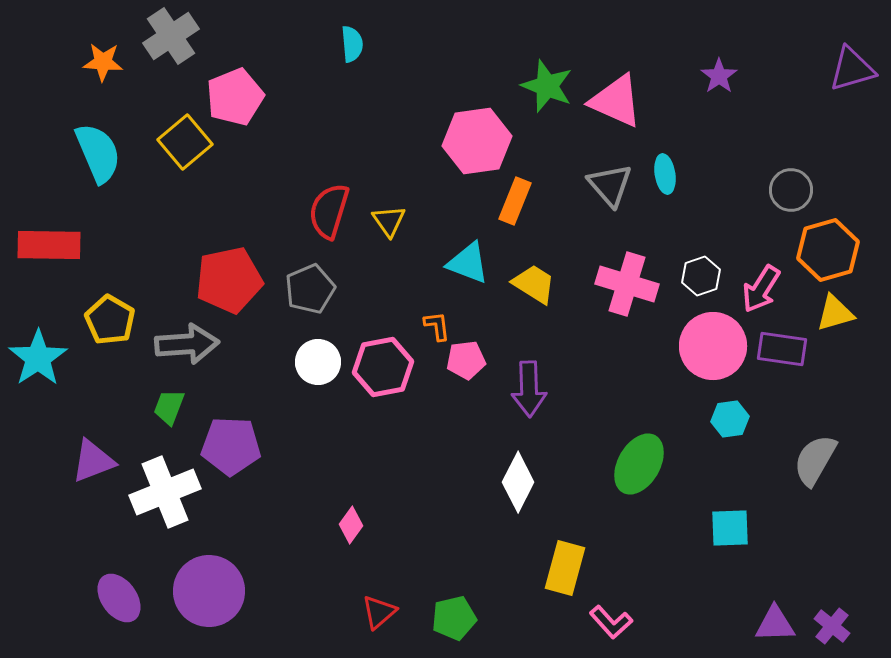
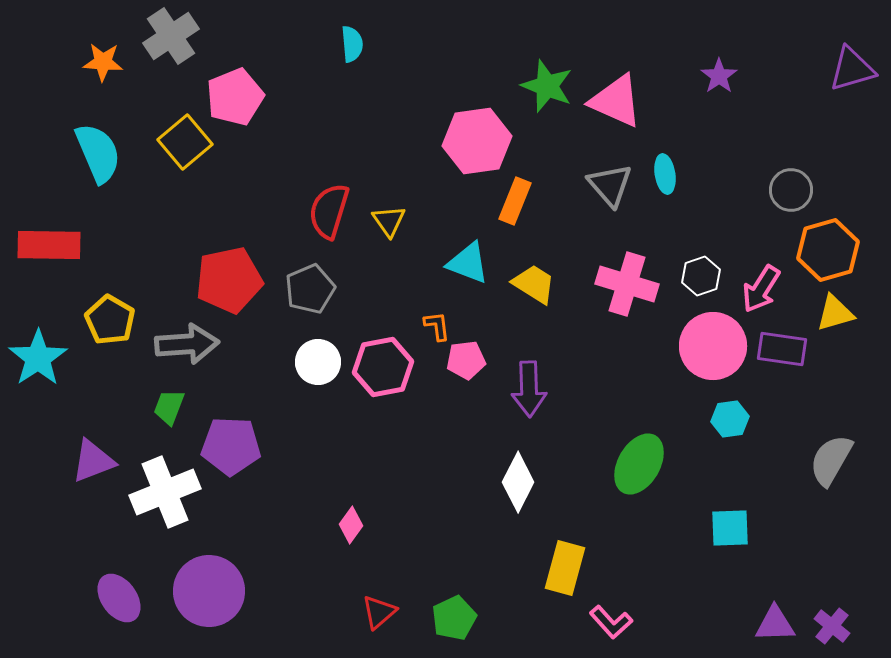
gray semicircle at (815, 460): moved 16 px right
green pentagon at (454, 618): rotated 12 degrees counterclockwise
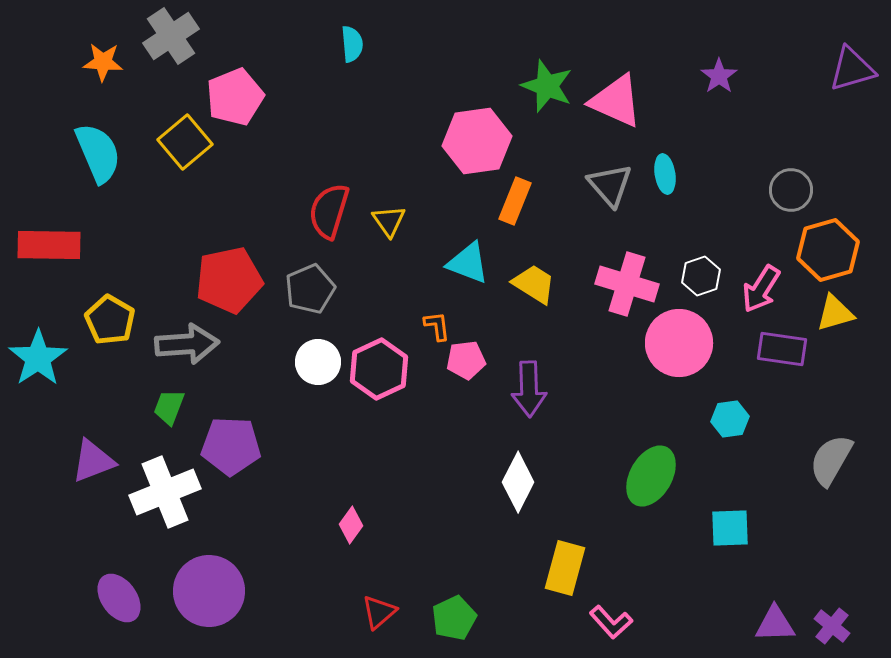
pink circle at (713, 346): moved 34 px left, 3 px up
pink hexagon at (383, 367): moved 4 px left, 2 px down; rotated 14 degrees counterclockwise
green ellipse at (639, 464): moved 12 px right, 12 px down
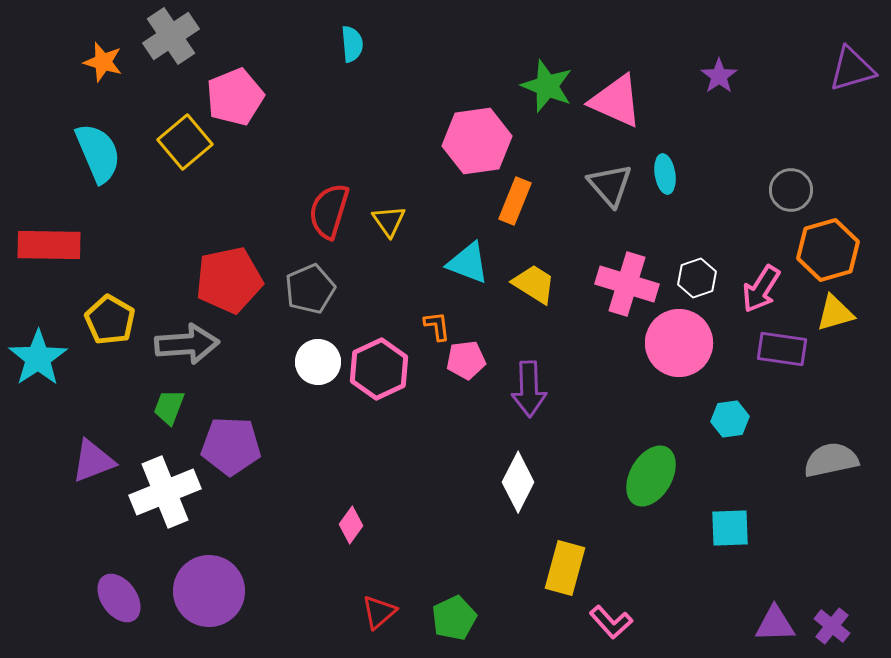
orange star at (103, 62): rotated 12 degrees clockwise
white hexagon at (701, 276): moved 4 px left, 2 px down
gray semicircle at (831, 460): rotated 48 degrees clockwise
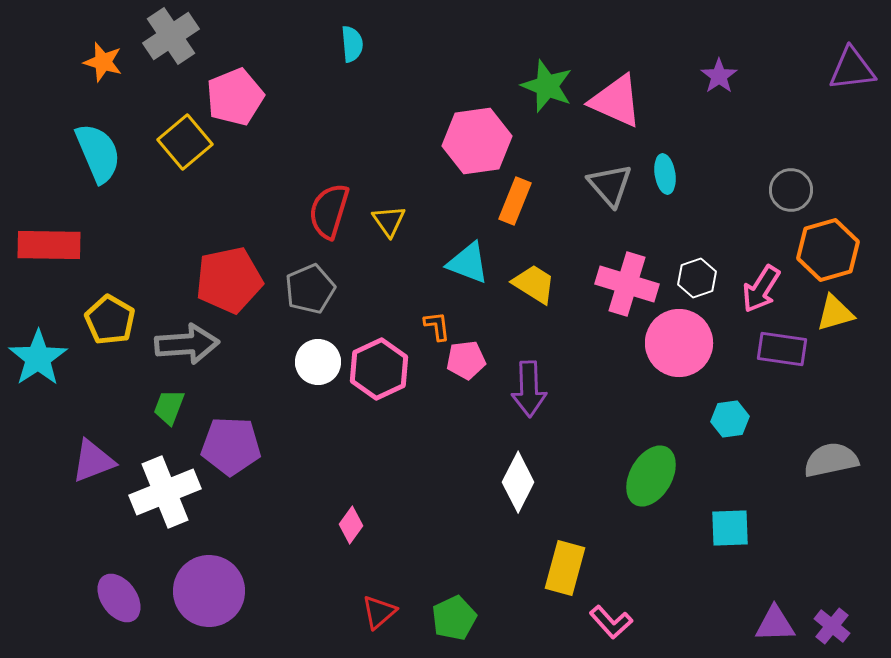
purple triangle at (852, 69): rotated 9 degrees clockwise
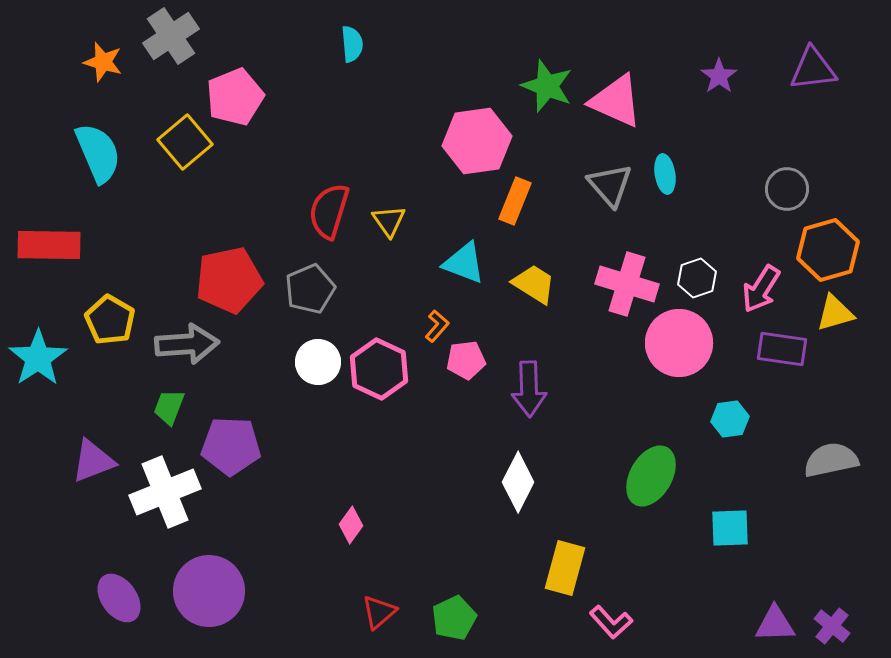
purple triangle at (852, 69): moved 39 px left
gray circle at (791, 190): moved 4 px left, 1 px up
cyan triangle at (468, 263): moved 4 px left
orange L-shape at (437, 326): rotated 48 degrees clockwise
pink hexagon at (379, 369): rotated 10 degrees counterclockwise
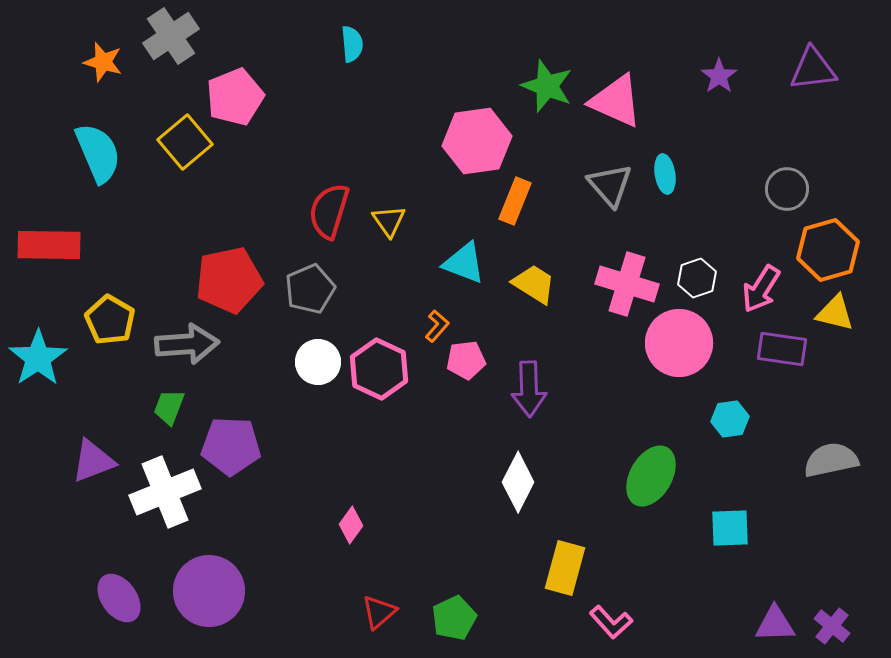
yellow triangle at (835, 313): rotated 30 degrees clockwise
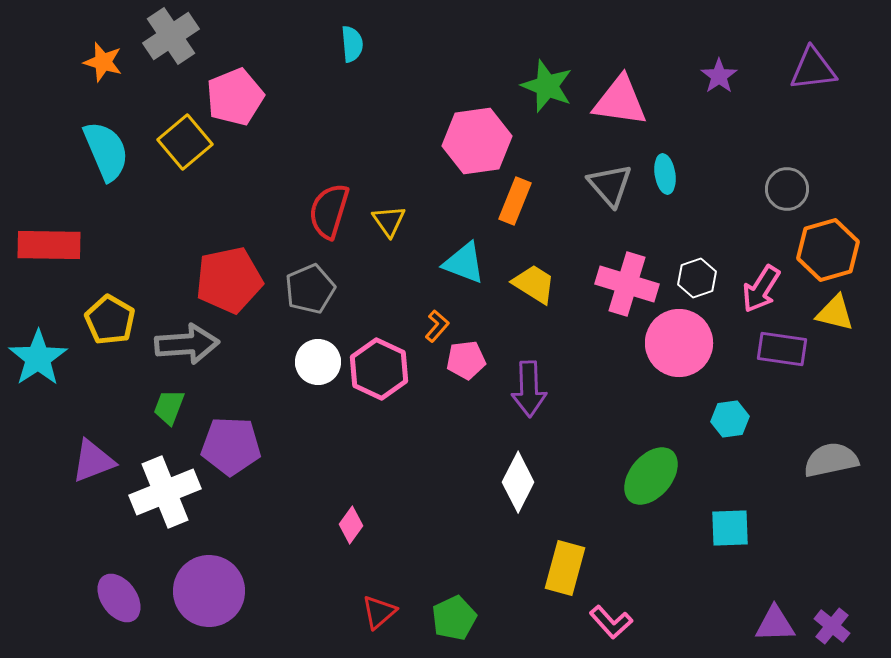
pink triangle at (616, 101): moved 4 px right; rotated 16 degrees counterclockwise
cyan semicircle at (98, 153): moved 8 px right, 2 px up
green ellipse at (651, 476): rotated 10 degrees clockwise
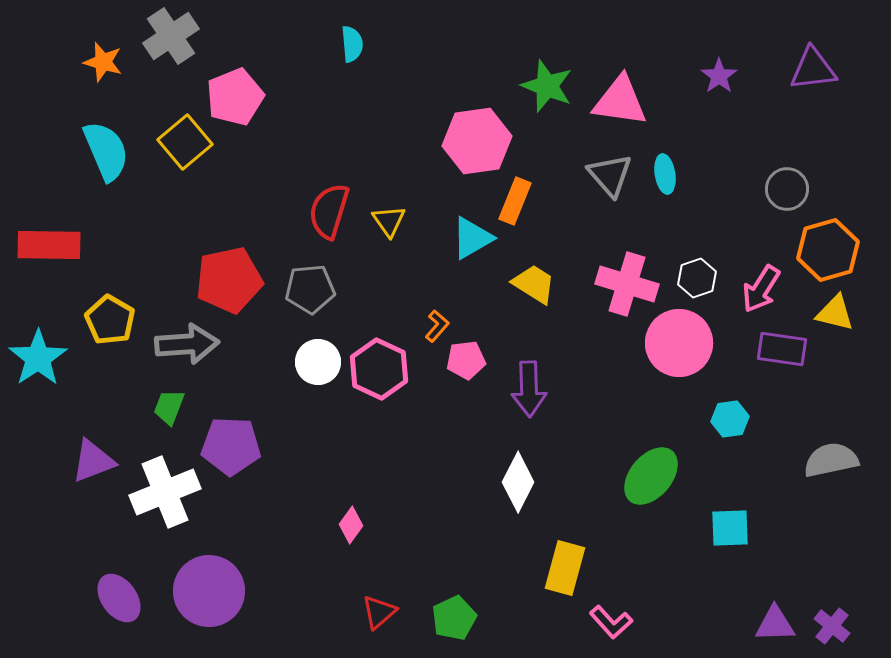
gray triangle at (610, 185): moved 10 px up
cyan triangle at (464, 263): moved 8 px right, 25 px up; rotated 51 degrees counterclockwise
gray pentagon at (310, 289): rotated 18 degrees clockwise
